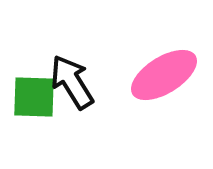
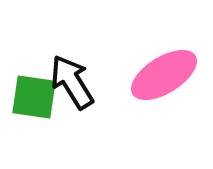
green square: rotated 6 degrees clockwise
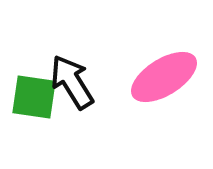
pink ellipse: moved 2 px down
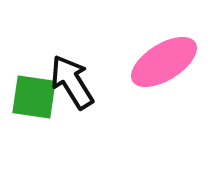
pink ellipse: moved 15 px up
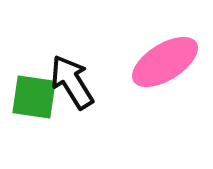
pink ellipse: moved 1 px right
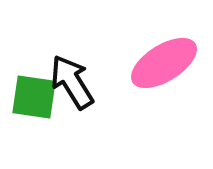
pink ellipse: moved 1 px left, 1 px down
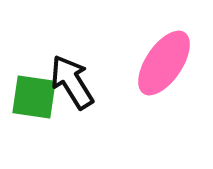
pink ellipse: rotated 24 degrees counterclockwise
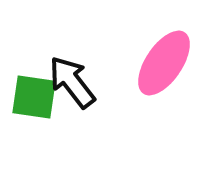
black arrow: rotated 6 degrees counterclockwise
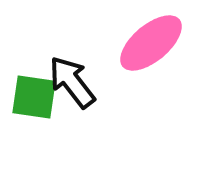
pink ellipse: moved 13 px left, 20 px up; rotated 16 degrees clockwise
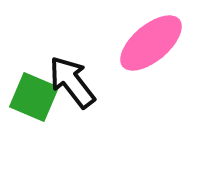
green square: rotated 15 degrees clockwise
